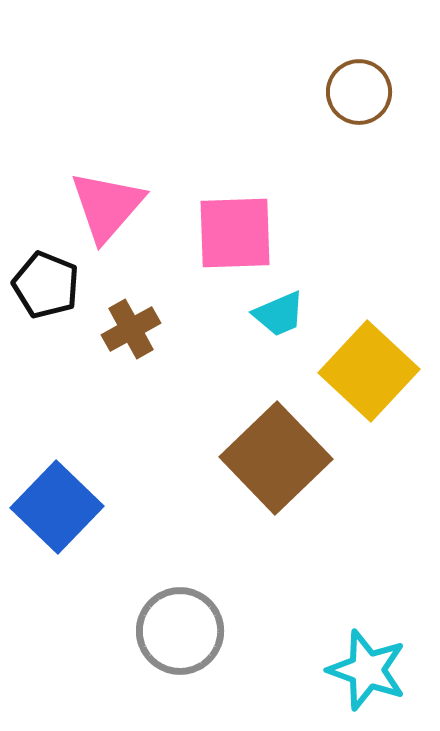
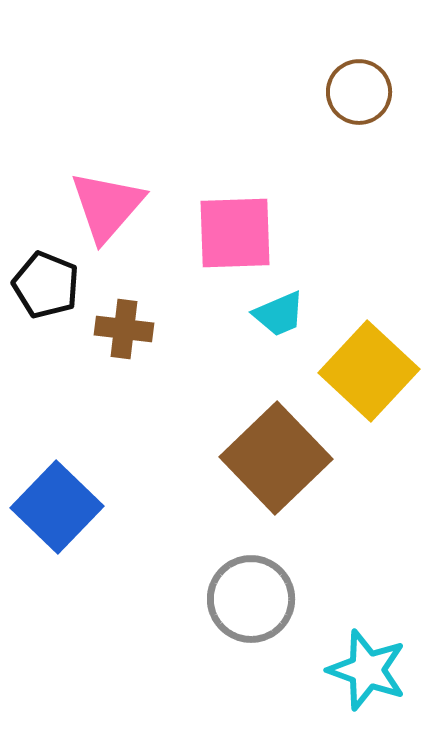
brown cross: moved 7 px left; rotated 36 degrees clockwise
gray circle: moved 71 px right, 32 px up
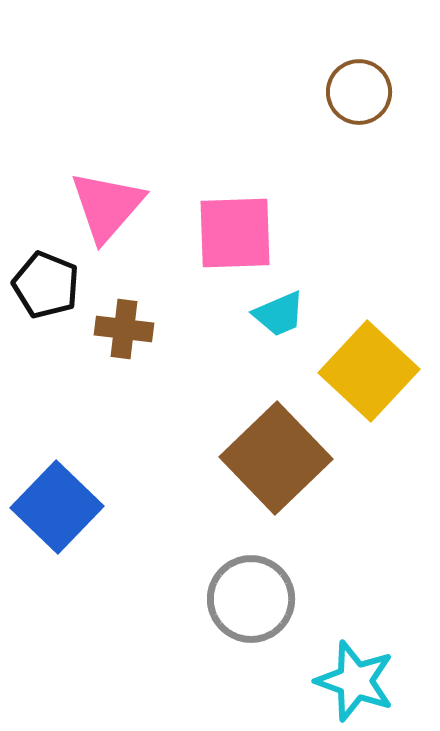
cyan star: moved 12 px left, 11 px down
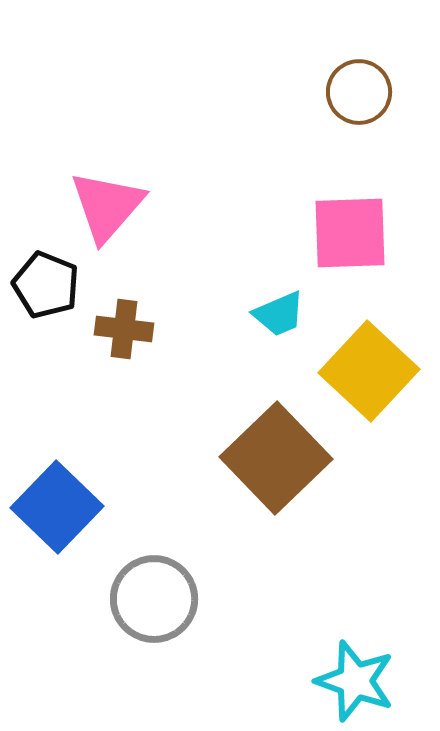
pink square: moved 115 px right
gray circle: moved 97 px left
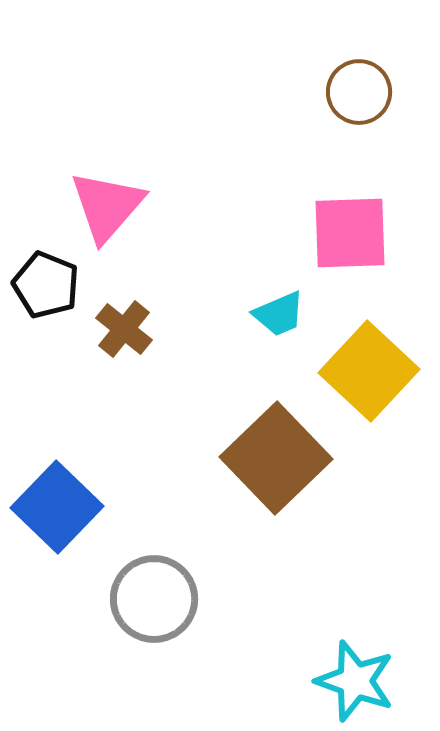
brown cross: rotated 32 degrees clockwise
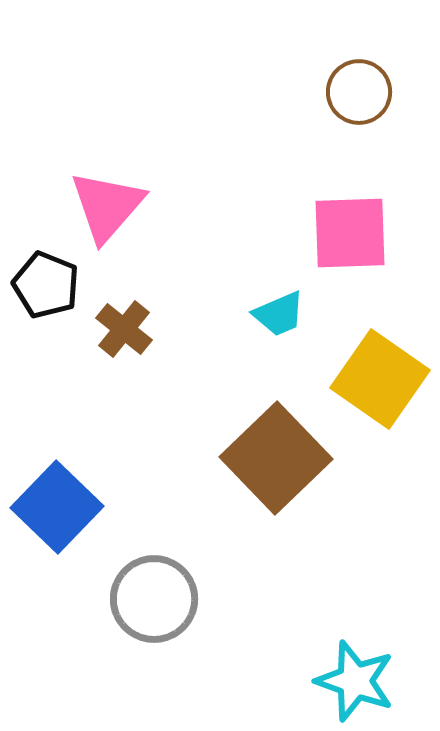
yellow square: moved 11 px right, 8 px down; rotated 8 degrees counterclockwise
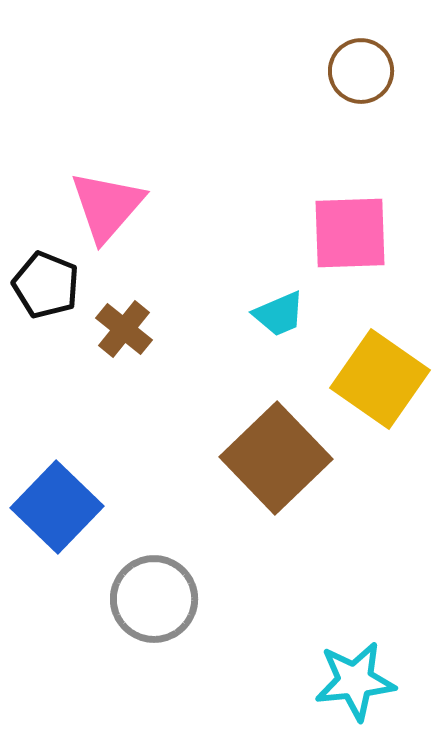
brown circle: moved 2 px right, 21 px up
cyan star: rotated 26 degrees counterclockwise
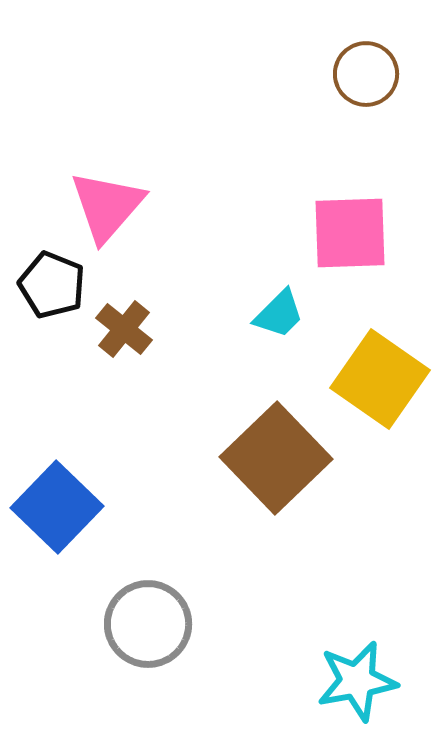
brown circle: moved 5 px right, 3 px down
black pentagon: moved 6 px right
cyan trapezoid: rotated 22 degrees counterclockwise
gray circle: moved 6 px left, 25 px down
cyan star: moved 2 px right; rotated 4 degrees counterclockwise
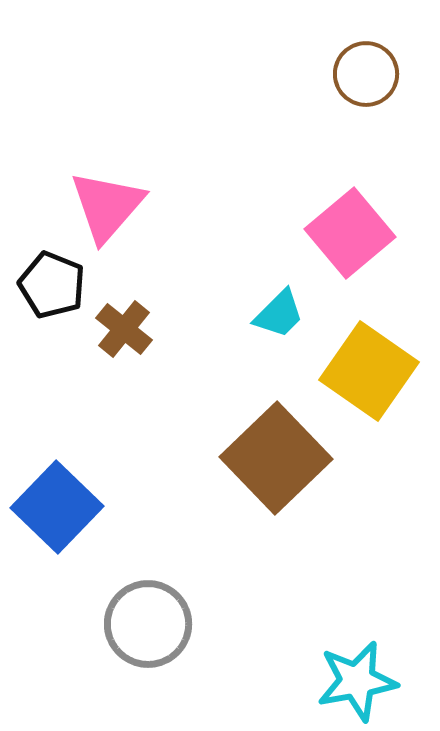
pink square: rotated 38 degrees counterclockwise
yellow square: moved 11 px left, 8 px up
